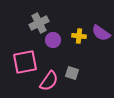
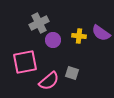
pink semicircle: rotated 15 degrees clockwise
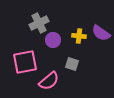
gray square: moved 9 px up
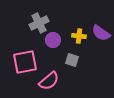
gray square: moved 4 px up
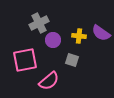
pink square: moved 2 px up
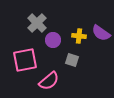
gray cross: moved 2 px left; rotated 18 degrees counterclockwise
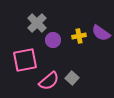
yellow cross: rotated 16 degrees counterclockwise
gray square: moved 18 px down; rotated 24 degrees clockwise
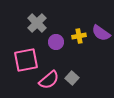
purple circle: moved 3 px right, 2 px down
pink square: moved 1 px right
pink semicircle: moved 1 px up
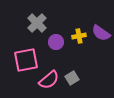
gray square: rotated 16 degrees clockwise
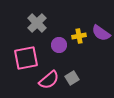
purple circle: moved 3 px right, 3 px down
pink square: moved 2 px up
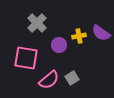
pink square: rotated 20 degrees clockwise
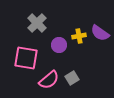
purple semicircle: moved 1 px left
